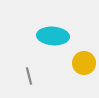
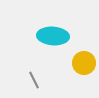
gray line: moved 5 px right, 4 px down; rotated 12 degrees counterclockwise
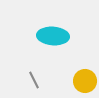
yellow circle: moved 1 px right, 18 px down
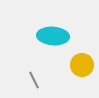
yellow circle: moved 3 px left, 16 px up
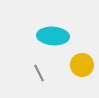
gray line: moved 5 px right, 7 px up
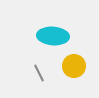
yellow circle: moved 8 px left, 1 px down
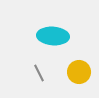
yellow circle: moved 5 px right, 6 px down
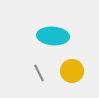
yellow circle: moved 7 px left, 1 px up
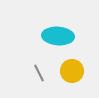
cyan ellipse: moved 5 px right
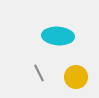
yellow circle: moved 4 px right, 6 px down
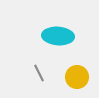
yellow circle: moved 1 px right
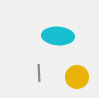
gray line: rotated 24 degrees clockwise
